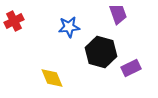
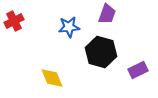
purple trapezoid: moved 11 px left; rotated 40 degrees clockwise
purple rectangle: moved 7 px right, 2 px down
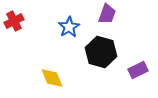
blue star: rotated 25 degrees counterclockwise
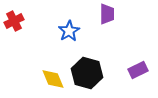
purple trapezoid: rotated 20 degrees counterclockwise
blue star: moved 4 px down
black hexagon: moved 14 px left, 21 px down
yellow diamond: moved 1 px right, 1 px down
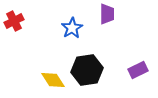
blue star: moved 3 px right, 3 px up
black hexagon: moved 3 px up; rotated 24 degrees counterclockwise
yellow diamond: moved 1 px down; rotated 10 degrees counterclockwise
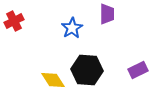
black hexagon: rotated 12 degrees clockwise
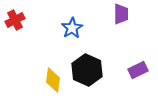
purple trapezoid: moved 14 px right
red cross: moved 1 px right, 1 px up
black hexagon: rotated 20 degrees clockwise
yellow diamond: rotated 40 degrees clockwise
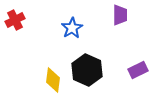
purple trapezoid: moved 1 px left, 1 px down
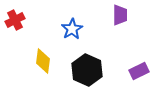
blue star: moved 1 px down
purple rectangle: moved 1 px right, 1 px down
yellow diamond: moved 10 px left, 19 px up
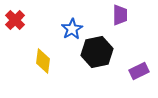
red cross: rotated 18 degrees counterclockwise
black hexagon: moved 10 px right, 18 px up; rotated 24 degrees clockwise
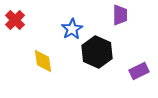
black hexagon: rotated 24 degrees counterclockwise
yellow diamond: rotated 15 degrees counterclockwise
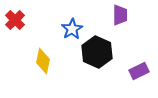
yellow diamond: rotated 20 degrees clockwise
